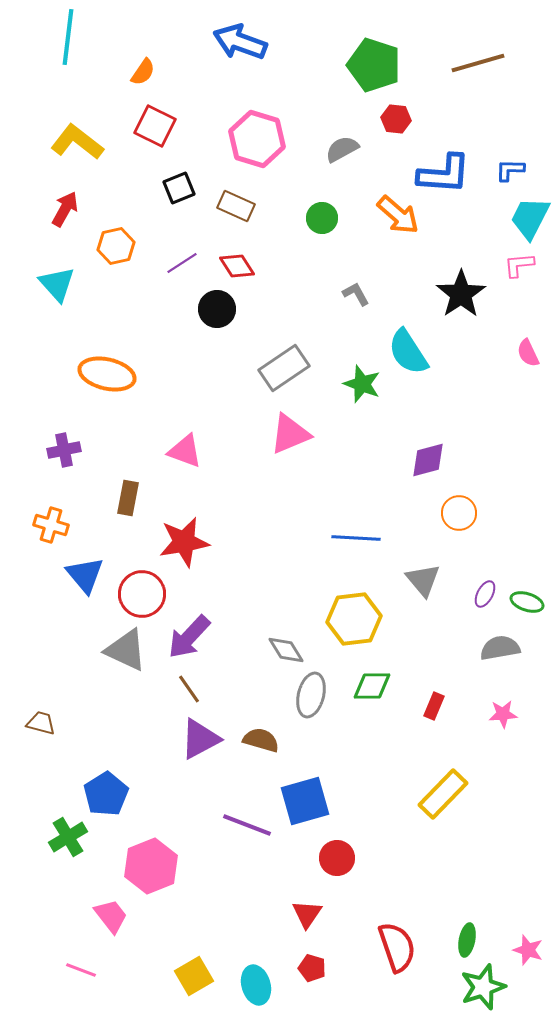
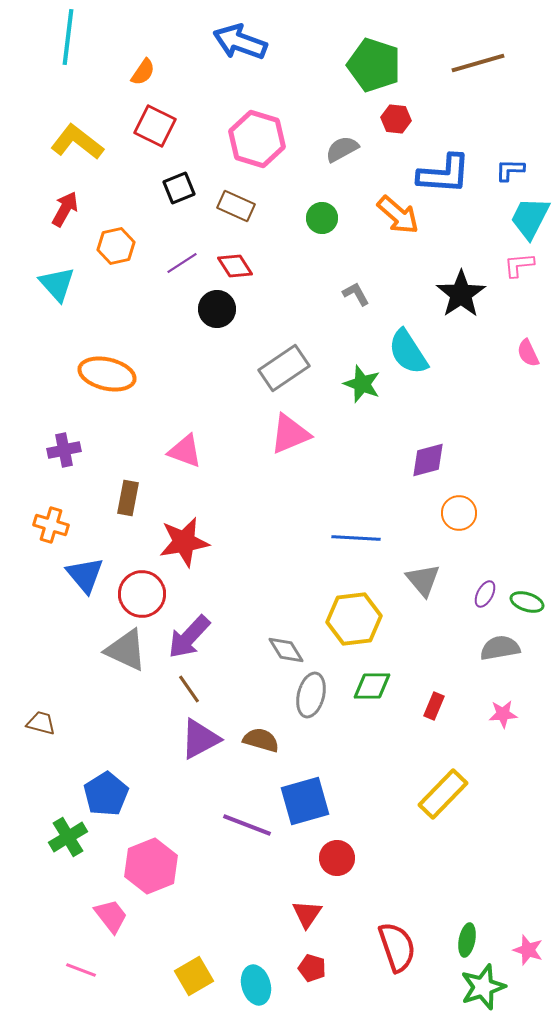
red diamond at (237, 266): moved 2 px left
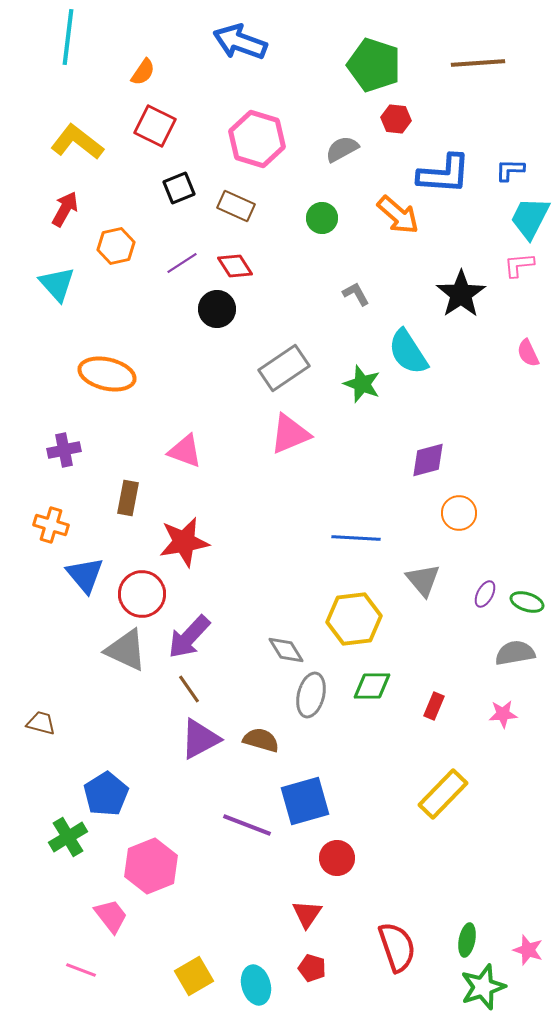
brown line at (478, 63): rotated 12 degrees clockwise
gray semicircle at (500, 648): moved 15 px right, 5 px down
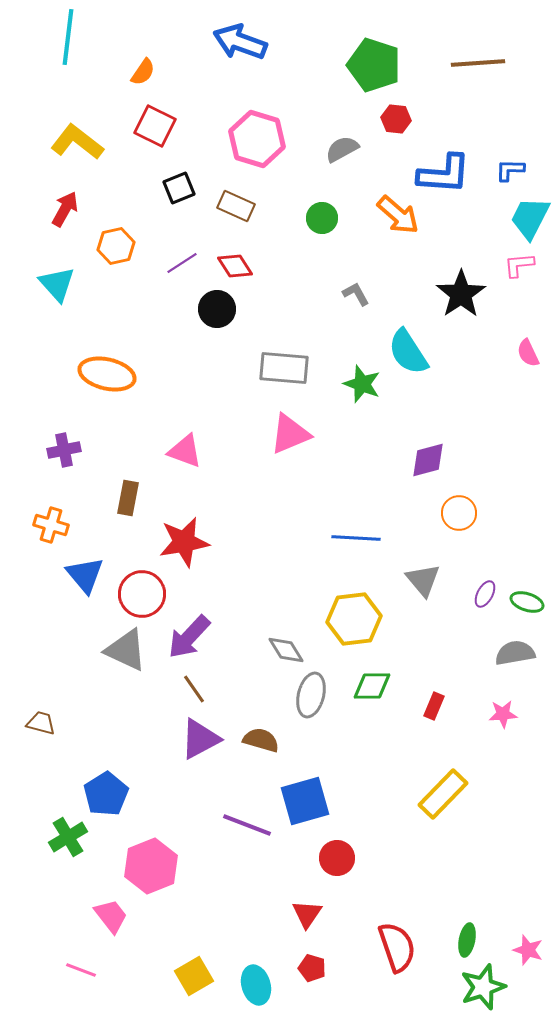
gray rectangle at (284, 368): rotated 39 degrees clockwise
brown line at (189, 689): moved 5 px right
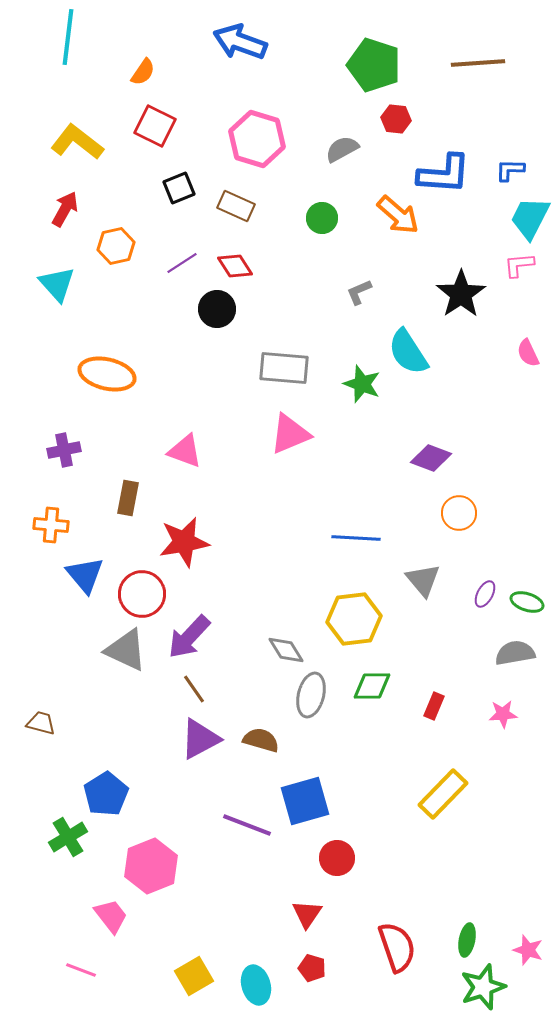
gray L-shape at (356, 294): moved 3 px right, 2 px up; rotated 84 degrees counterclockwise
purple diamond at (428, 460): moved 3 px right, 2 px up; rotated 36 degrees clockwise
orange cross at (51, 525): rotated 12 degrees counterclockwise
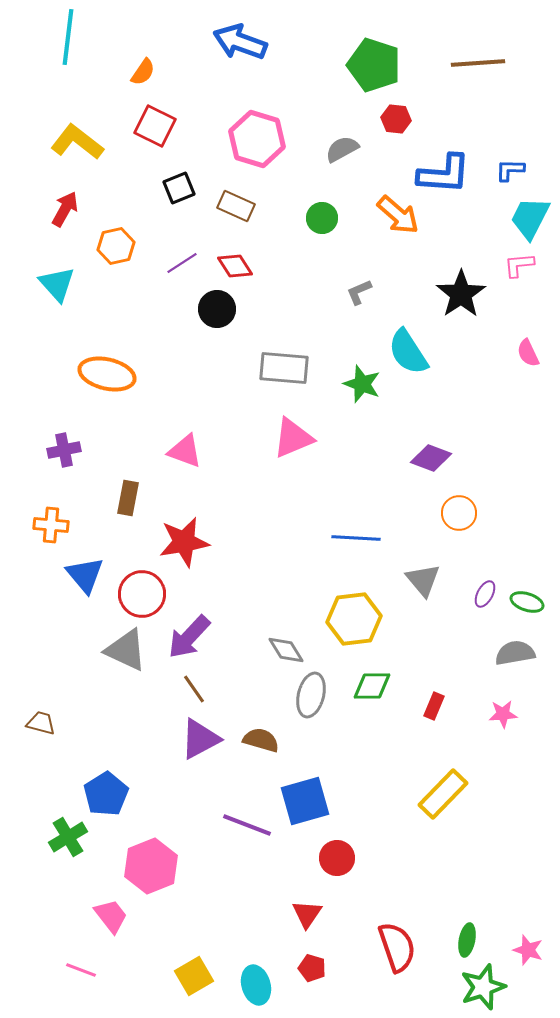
pink triangle at (290, 434): moved 3 px right, 4 px down
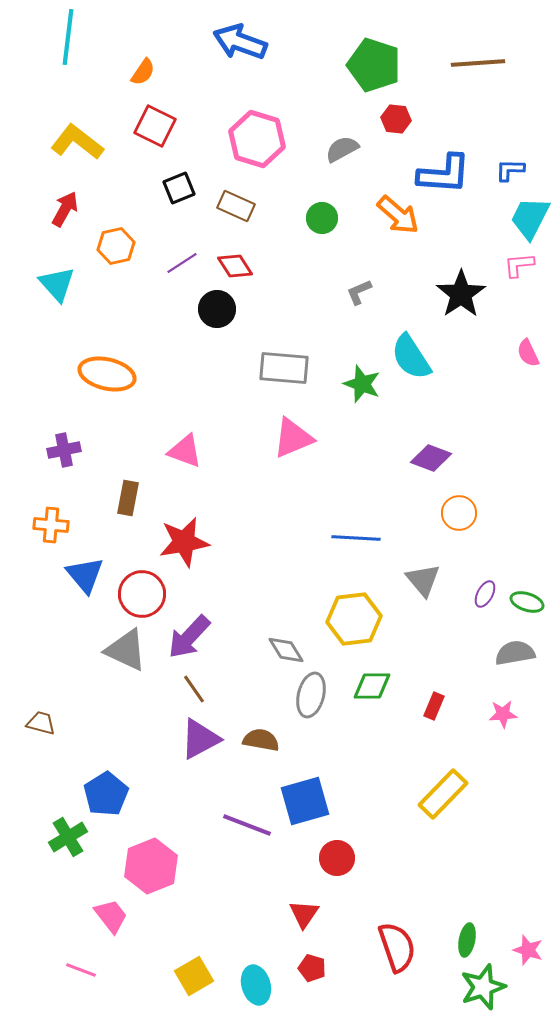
cyan semicircle at (408, 352): moved 3 px right, 5 px down
brown semicircle at (261, 740): rotated 6 degrees counterclockwise
red triangle at (307, 914): moved 3 px left
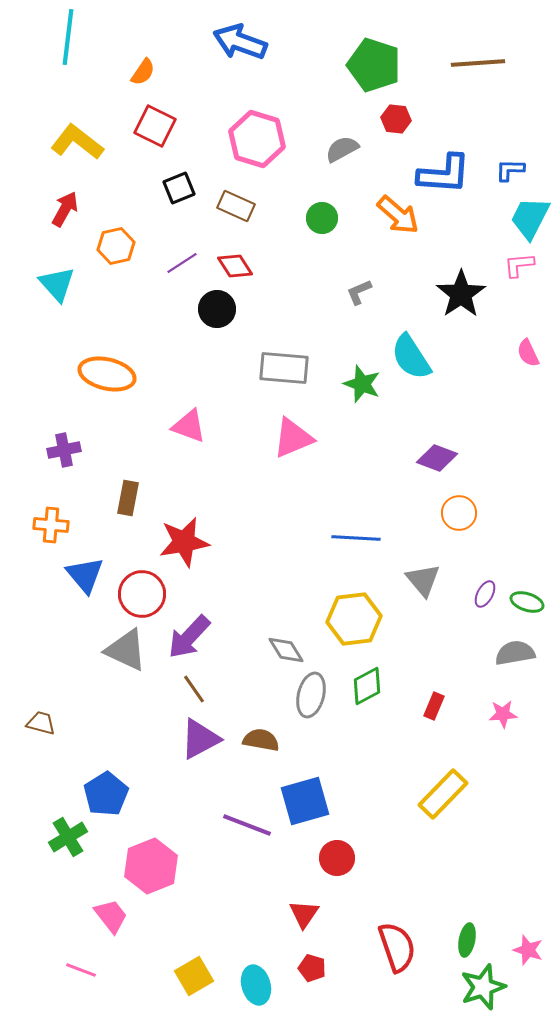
pink triangle at (185, 451): moved 4 px right, 25 px up
purple diamond at (431, 458): moved 6 px right
green diamond at (372, 686): moved 5 px left; rotated 27 degrees counterclockwise
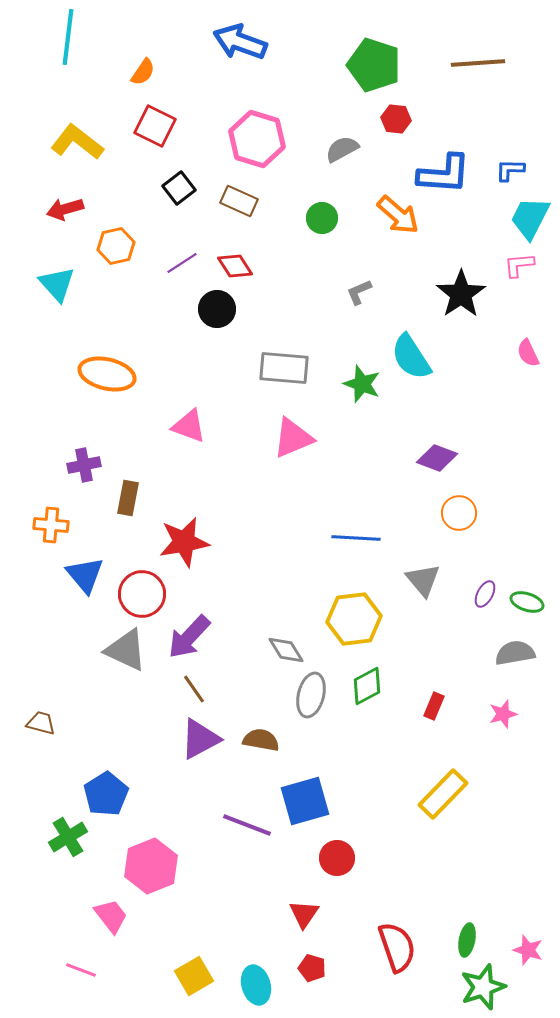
black square at (179, 188): rotated 16 degrees counterclockwise
brown rectangle at (236, 206): moved 3 px right, 5 px up
red arrow at (65, 209): rotated 135 degrees counterclockwise
purple cross at (64, 450): moved 20 px right, 15 px down
pink star at (503, 714): rotated 12 degrees counterclockwise
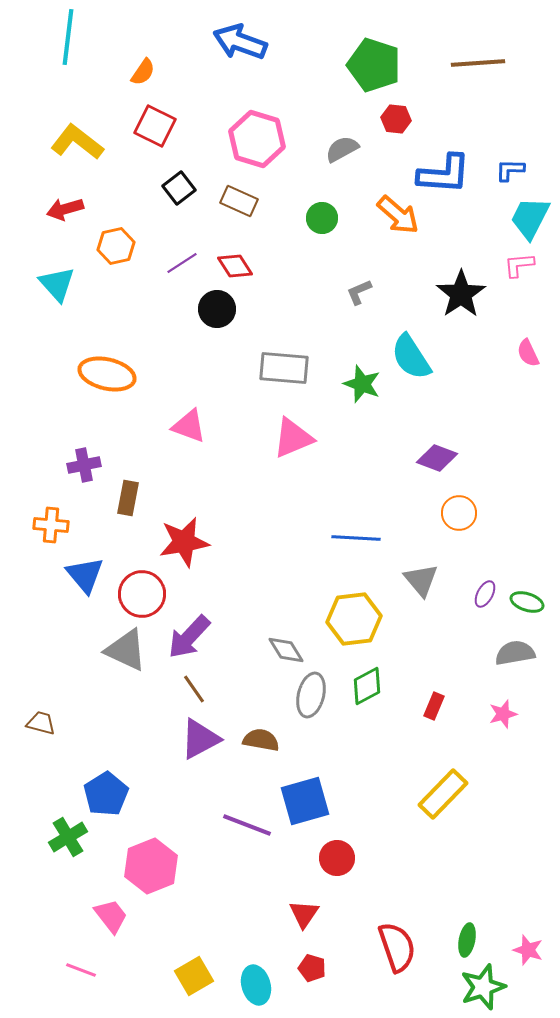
gray triangle at (423, 580): moved 2 px left
